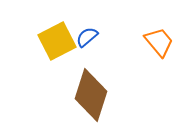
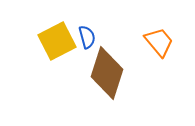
blue semicircle: rotated 115 degrees clockwise
brown diamond: moved 16 px right, 22 px up
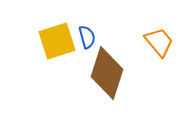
yellow square: rotated 9 degrees clockwise
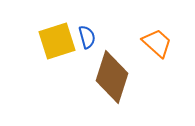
orange trapezoid: moved 2 px left, 1 px down; rotated 8 degrees counterclockwise
brown diamond: moved 5 px right, 4 px down
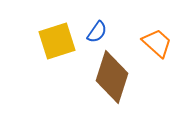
blue semicircle: moved 10 px right, 5 px up; rotated 50 degrees clockwise
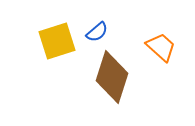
blue semicircle: rotated 15 degrees clockwise
orange trapezoid: moved 4 px right, 4 px down
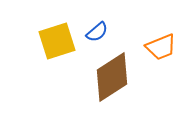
orange trapezoid: rotated 116 degrees clockwise
brown diamond: rotated 39 degrees clockwise
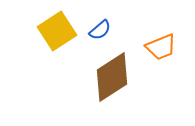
blue semicircle: moved 3 px right, 2 px up
yellow square: moved 10 px up; rotated 15 degrees counterclockwise
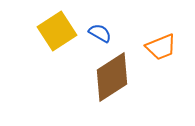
blue semicircle: moved 3 px down; rotated 110 degrees counterclockwise
